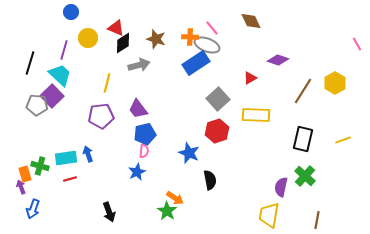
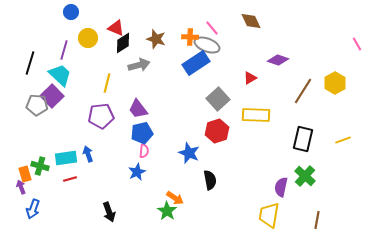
blue pentagon at (145, 134): moved 3 px left, 1 px up
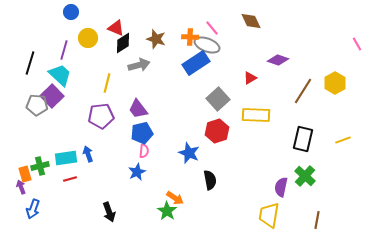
green cross at (40, 166): rotated 30 degrees counterclockwise
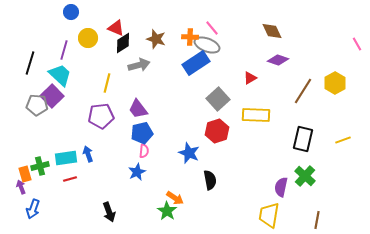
brown diamond at (251, 21): moved 21 px right, 10 px down
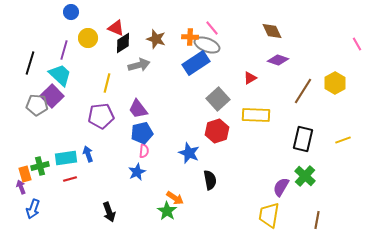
purple semicircle at (281, 187): rotated 18 degrees clockwise
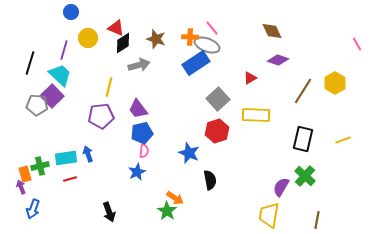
yellow line at (107, 83): moved 2 px right, 4 px down
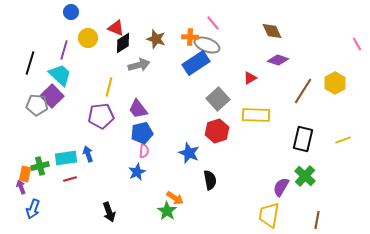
pink line at (212, 28): moved 1 px right, 5 px up
orange rectangle at (25, 174): rotated 28 degrees clockwise
